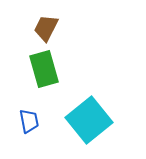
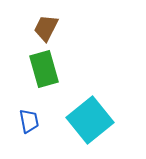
cyan square: moved 1 px right
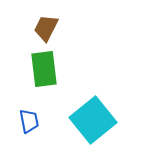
green rectangle: rotated 9 degrees clockwise
cyan square: moved 3 px right
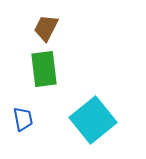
blue trapezoid: moved 6 px left, 2 px up
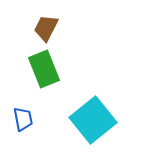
green rectangle: rotated 15 degrees counterclockwise
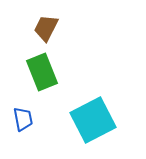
green rectangle: moved 2 px left, 3 px down
cyan square: rotated 12 degrees clockwise
